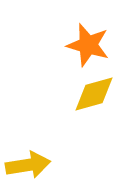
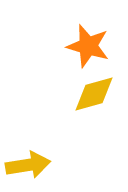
orange star: moved 1 px down
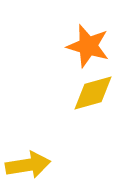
yellow diamond: moved 1 px left, 1 px up
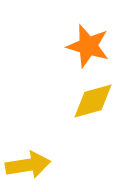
yellow diamond: moved 8 px down
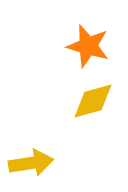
yellow arrow: moved 3 px right, 2 px up
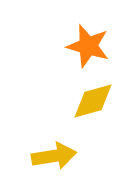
yellow arrow: moved 23 px right, 7 px up
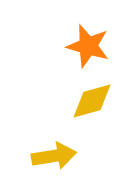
yellow diamond: moved 1 px left
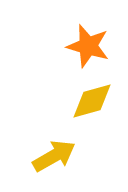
yellow arrow: rotated 21 degrees counterclockwise
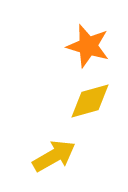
yellow diamond: moved 2 px left
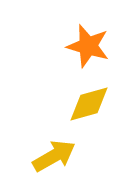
yellow diamond: moved 1 px left, 3 px down
